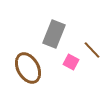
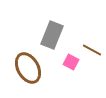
gray rectangle: moved 2 px left, 1 px down
brown line: rotated 18 degrees counterclockwise
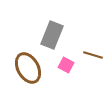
brown line: moved 1 px right, 5 px down; rotated 12 degrees counterclockwise
pink square: moved 5 px left, 3 px down
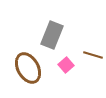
pink square: rotated 21 degrees clockwise
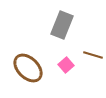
gray rectangle: moved 10 px right, 10 px up
brown ellipse: rotated 16 degrees counterclockwise
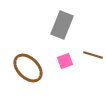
pink square: moved 1 px left, 4 px up; rotated 21 degrees clockwise
